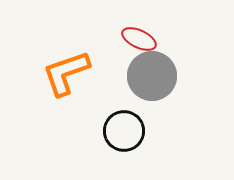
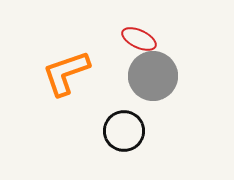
gray circle: moved 1 px right
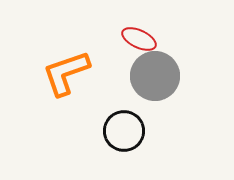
gray circle: moved 2 px right
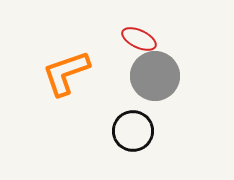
black circle: moved 9 px right
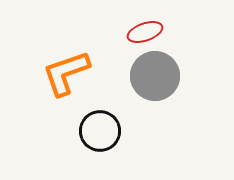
red ellipse: moved 6 px right, 7 px up; rotated 44 degrees counterclockwise
black circle: moved 33 px left
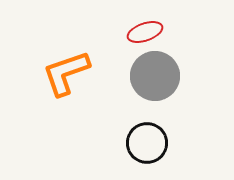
black circle: moved 47 px right, 12 px down
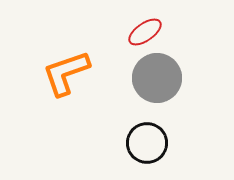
red ellipse: rotated 16 degrees counterclockwise
gray circle: moved 2 px right, 2 px down
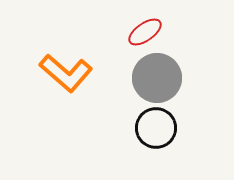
orange L-shape: rotated 120 degrees counterclockwise
black circle: moved 9 px right, 15 px up
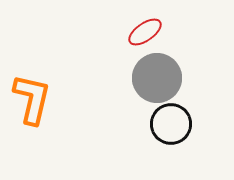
orange L-shape: moved 34 px left, 26 px down; rotated 118 degrees counterclockwise
black circle: moved 15 px right, 4 px up
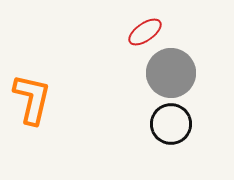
gray circle: moved 14 px right, 5 px up
